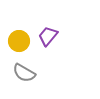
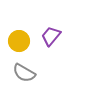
purple trapezoid: moved 3 px right
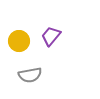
gray semicircle: moved 6 px right, 2 px down; rotated 40 degrees counterclockwise
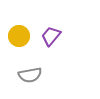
yellow circle: moved 5 px up
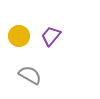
gray semicircle: rotated 140 degrees counterclockwise
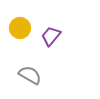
yellow circle: moved 1 px right, 8 px up
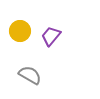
yellow circle: moved 3 px down
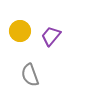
gray semicircle: rotated 140 degrees counterclockwise
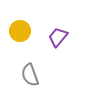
purple trapezoid: moved 7 px right, 1 px down
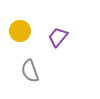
gray semicircle: moved 4 px up
